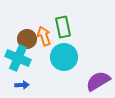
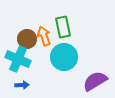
cyan cross: moved 1 px down
purple semicircle: moved 3 px left
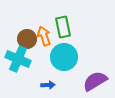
blue arrow: moved 26 px right
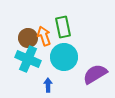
brown circle: moved 1 px right, 1 px up
cyan cross: moved 10 px right
purple semicircle: moved 7 px up
blue arrow: rotated 88 degrees counterclockwise
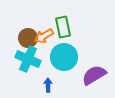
orange arrow: rotated 102 degrees counterclockwise
purple semicircle: moved 1 px left, 1 px down
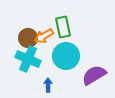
cyan circle: moved 2 px right, 1 px up
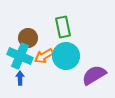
orange arrow: moved 20 px down
cyan cross: moved 8 px left, 3 px up
blue arrow: moved 28 px left, 7 px up
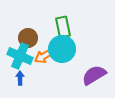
cyan circle: moved 4 px left, 7 px up
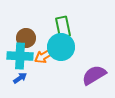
brown circle: moved 2 px left
cyan circle: moved 1 px left, 2 px up
cyan cross: rotated 20 degrees counterclockwise
blue arrow: rotated 56 degrees clockwise
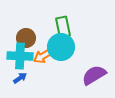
orange arrow: moved 1 px left
